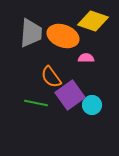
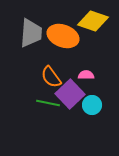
pink semicircle: moved 17 px down
purple square: moved 1 px up; rotated 8 degrees counterclockwise
green line: moved 12 px right
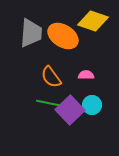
orange ellipse: rotated 12 degrees clockwise
purple square: moved 16 px down
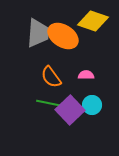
gray trapezoid: moved 7 px right
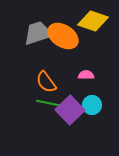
gray trapezoid: rotated 112 degrees counterclockwise
orange semicircle: moved 5 px left, 5 px down
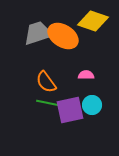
purple square: rotated 32 degrees clockwise
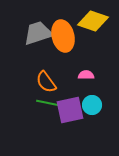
orange ellipse: rotated 44 degrees clockwise
